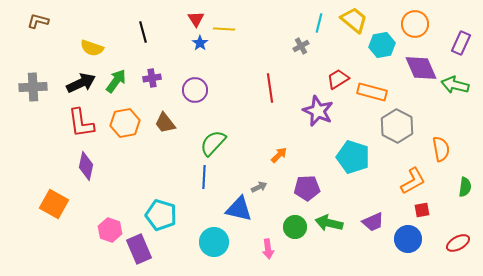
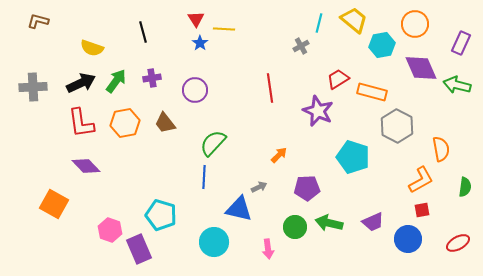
green arrow at (455, 85): moved 2 px right
purple diamond at (86, 166): rotated 56 degrees counterclockwise
orange L-shape at (413, 181): moved 8 px right, 1 px up
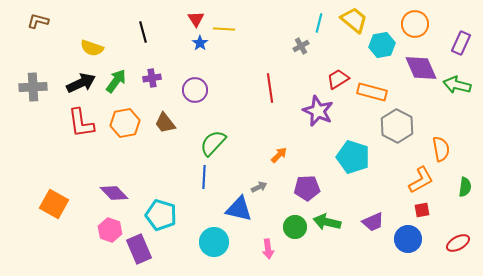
purple diamond at (86, 166): moved 28 px right, 27 px down
green arrow at (329, 223): moved 2 px left, 1 px up
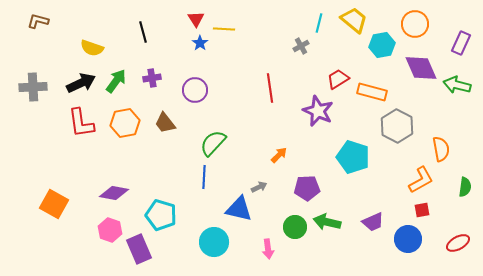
purple diamond at (114, 193): rotated 36 degrees counterclockwise
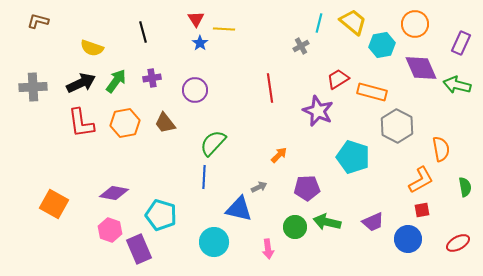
yellow trapezoid at (354, 20): moved 1 px left, 2 px down
green semicircle at (465, 187): rotated 18 degrees counterclockwise
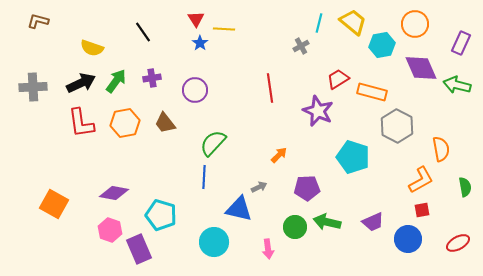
black line at (143, 32): rotated 20 degrees counterclockwise
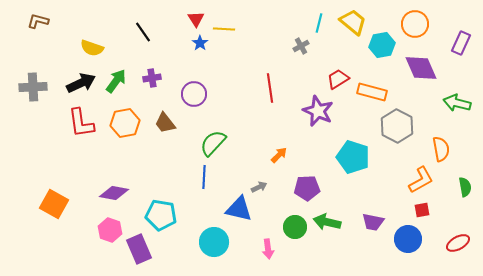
green arrow at (457, 85): moved 18 px down
purple circle at (195, 90): moved 1 px left, 4 px down
cyan pentagon at (161, 215): rotated 8 degrees counterclockwise
purple trapezoid at (373, 222): rotated 35 degrees clockwise
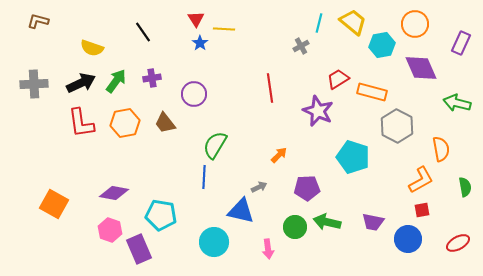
gray cross at (33, 87): moved 1 px right, 3 px up
green semicircle at (213, 143): moved 2 px right, 2 px down; rotated 12 degrees counterclockwise
blue triangle at (239, 209): moved 2 px right, 2 px down
